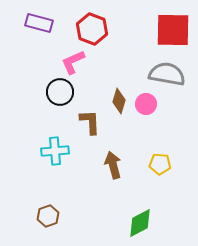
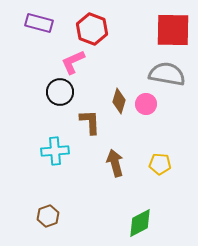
brown arrow: moved 2 px right, 2 px up
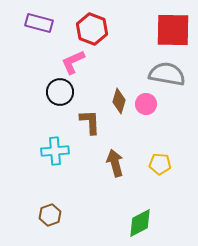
brown hexagon: moved 2 px right, 1 px up
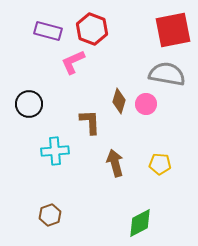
purple rectangle: moved 9 px right, 8 px down
red square: rotated 12 degrees counterclockwise
black circle: moved 31 px left, 12 px down
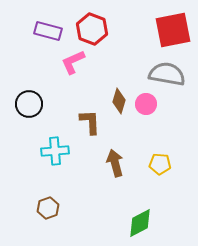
brown hexagon: moved 2 px left, 7 px up
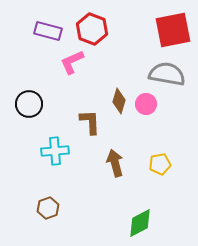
pink L-shape: moved 1 px left
yellow pentagon: rotated 15 degrees counterclockwise
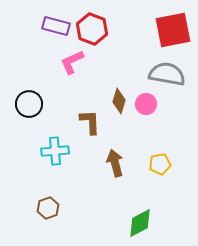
purple rectangle: moved 8 px right, 5 px up
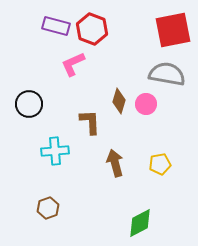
pink L-shape: moved 1 px right, 2 px down
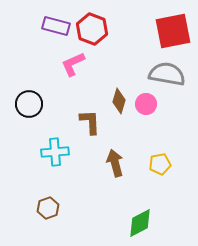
red square: moved 1 px down
cyan cross: moved 1 px down
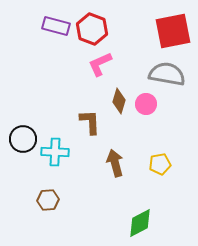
pink L-shape: moved 27 px right
black circle: moved 6 px left, 35 px down
cyan cross: rotated 8 degrees clockwise
brown hexagon: moved 8 px up; rotated 15 degrees clockwise
